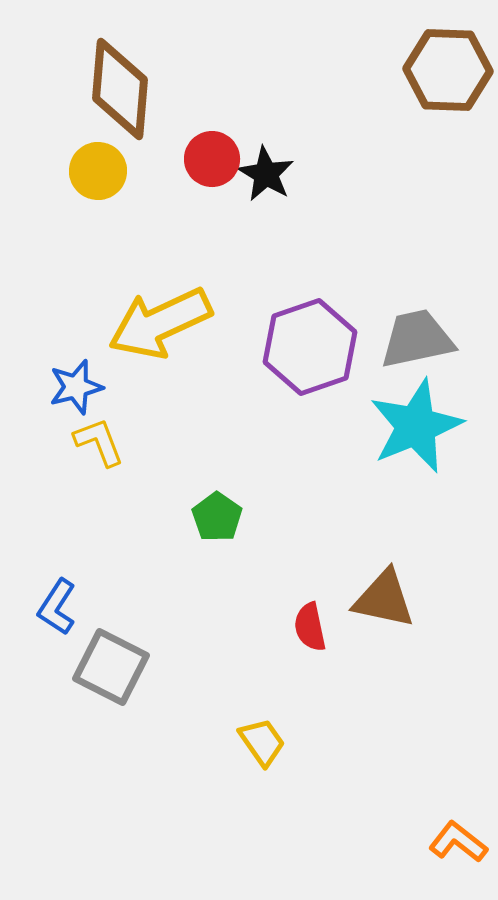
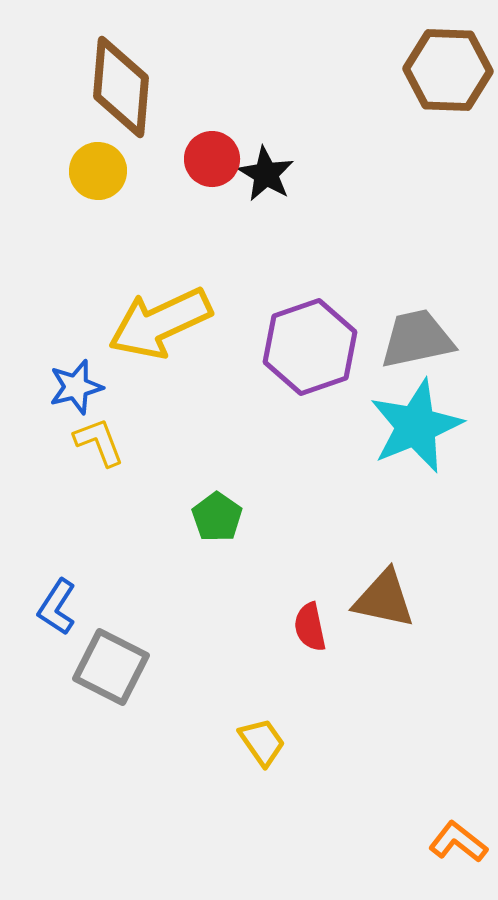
brown diamond: moved 1 px right, 2 px up
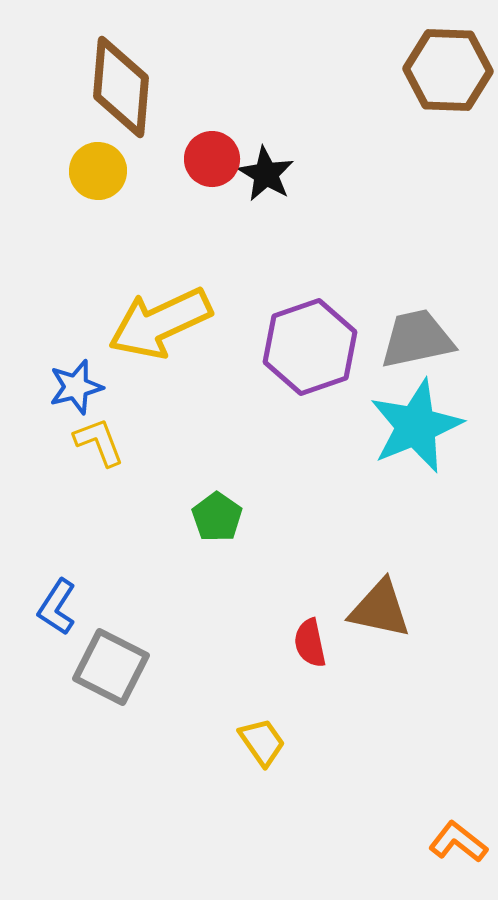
brown triangle: moved 4 px left, 10 px down
red semicircle: moved 16 px down
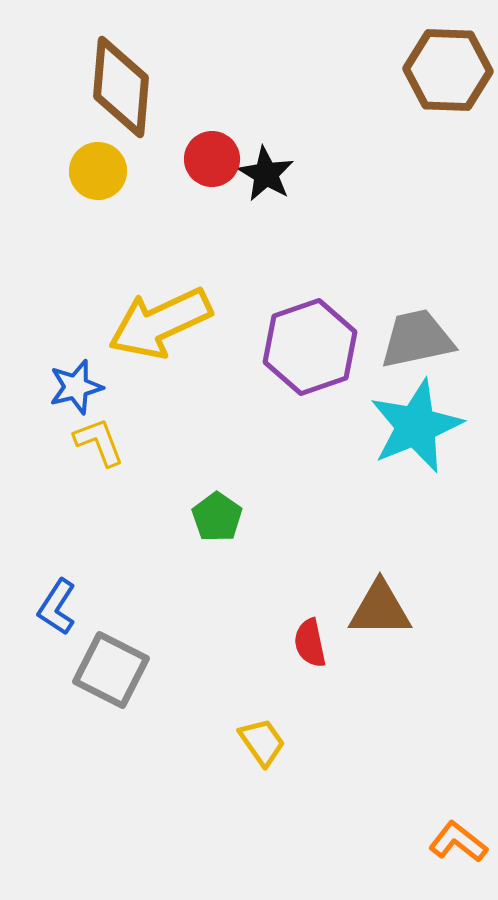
brown triangle: rotated 12 degrees counterclockwise
gray square: moved 3 px down
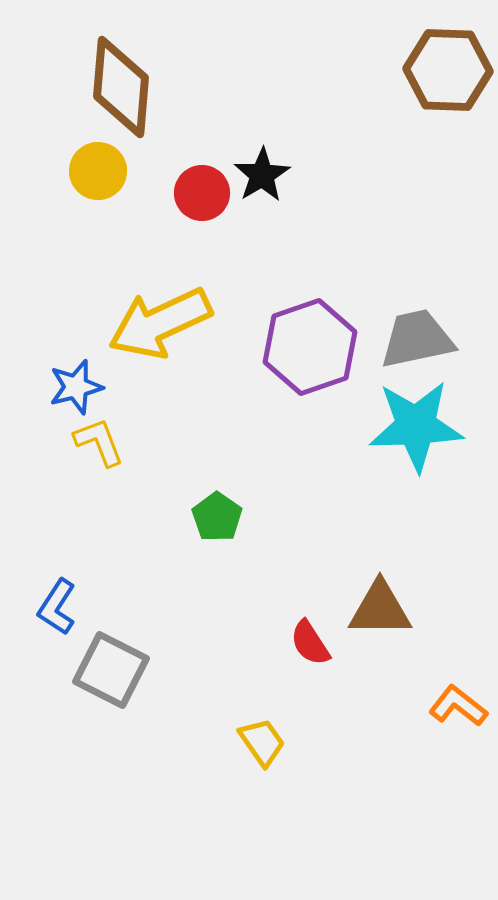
red circle: moved 10 px left, 34 px down
black star: moved 4 px left, 1 px down; rotated 10 degrees clockwise
cyan star: rotated 20 degrees clockwise
red semicircle: rotated 21 degrees counterclockwise
orange L-shape: moved 136 px up
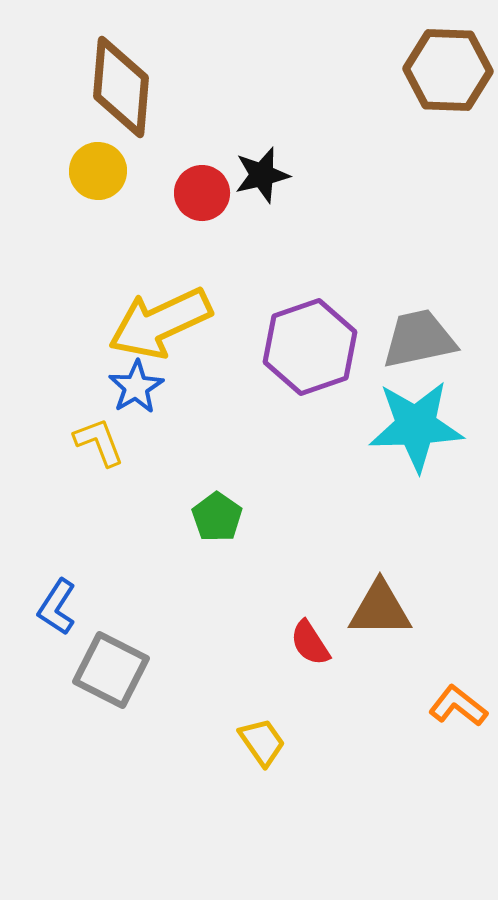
black star: rotated 18 degrees clockwise
gray trapezoid: moved 2 px right
blue star: moved 60 px right; rotated 16 degrees counterclockwise
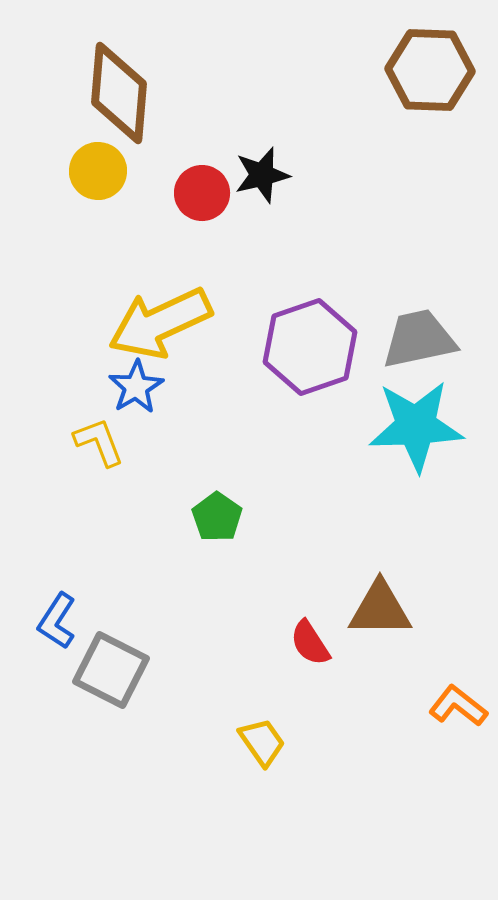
brown hexagon: moved 18 px left
brown diamond: moved 2 px left, 6 px down
blue L-shape: moved 14 px down
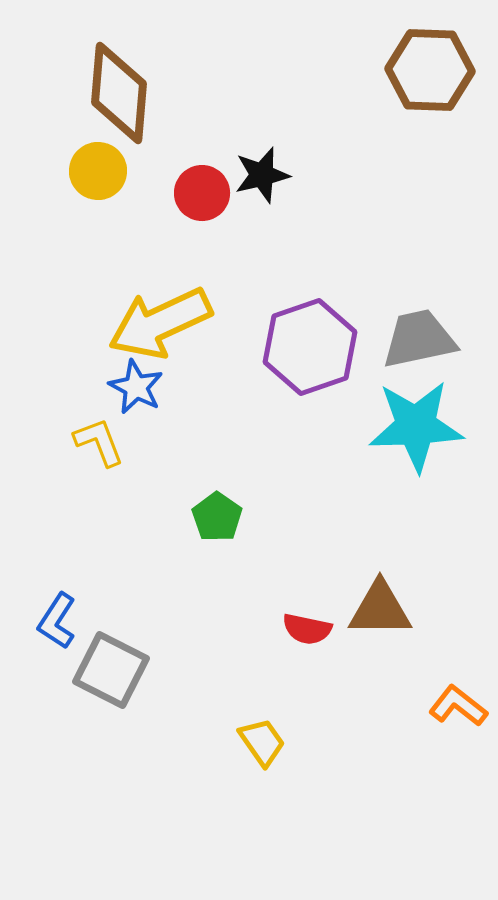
blue star: rotated 14 degrees counterclockwise
red semicircle: moved 3 px left, 14 px up; rotated 45 degrees counterclockwise
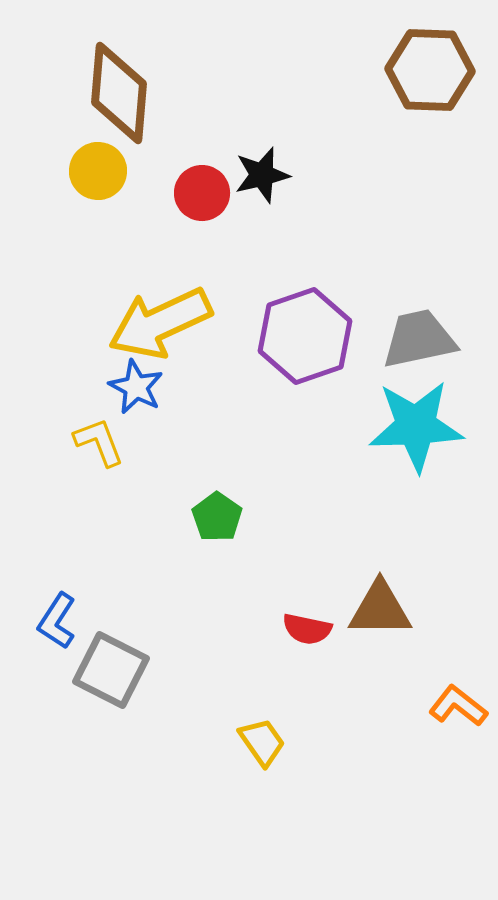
purple hexagon: moved 5 px left, 11 px up
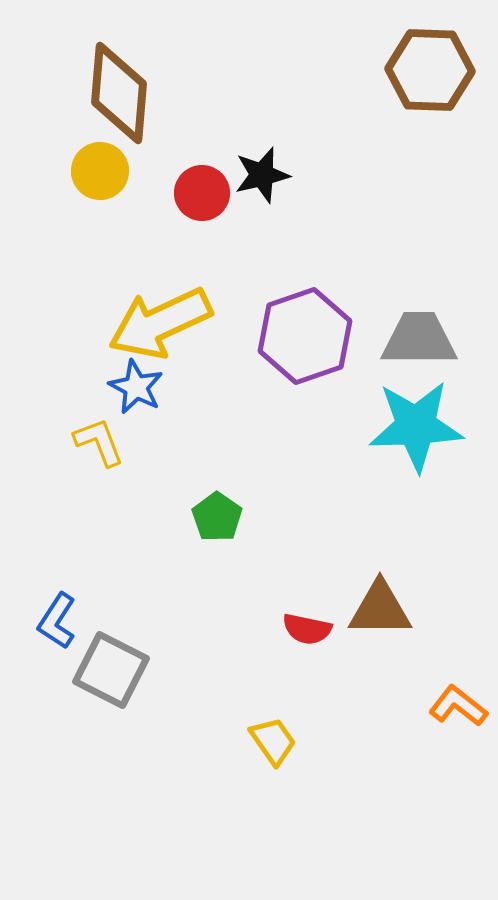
yellow circle: moved 2 px right
gray trapezoid: rotated 12 degrees clockwise
yellow trapezoid: moved 11 px right, 1 px up
